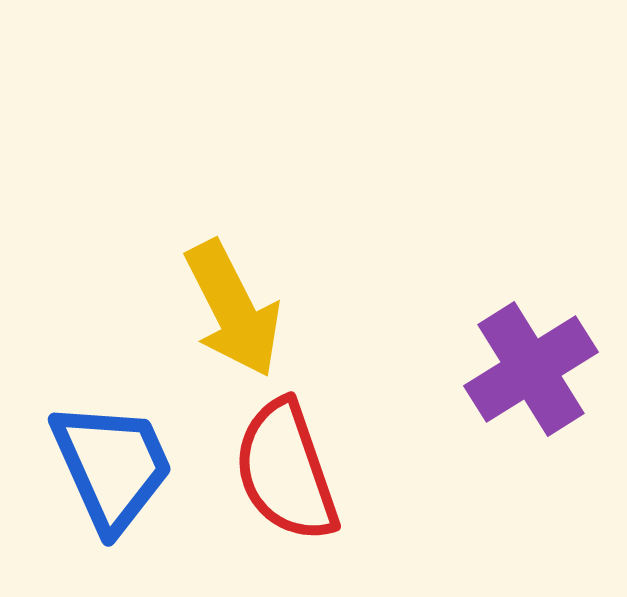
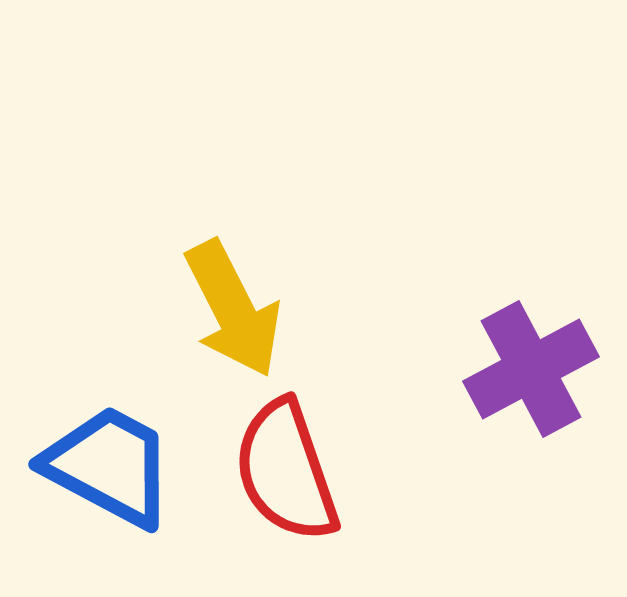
purple cross: rotated 4 degrees clockwise
blue trapezoid: moved 3 px left; rotated 38 degrees counterclockwise
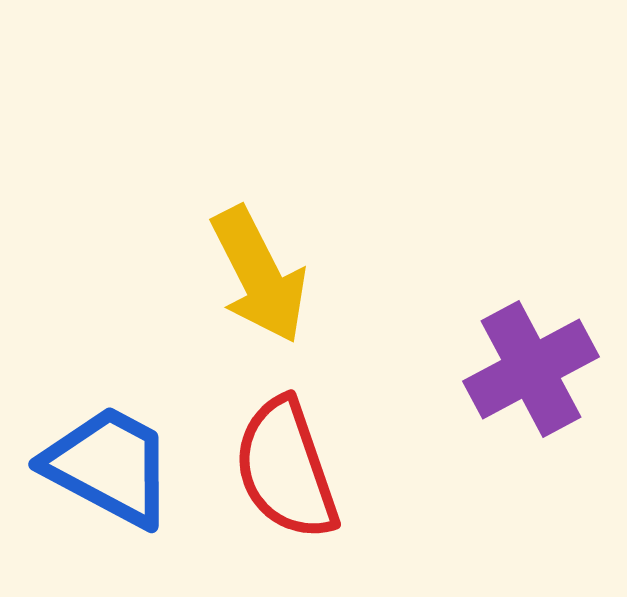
yellow arrow: moved 26 px right, 34 px up
red semicircle: moved 2 px up
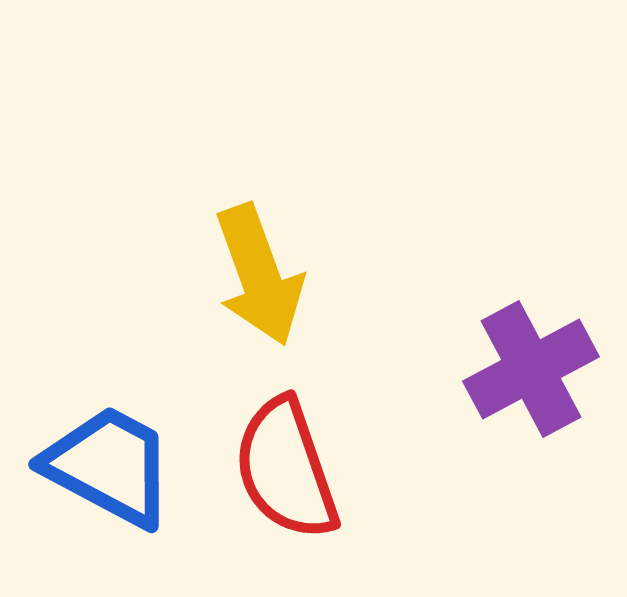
yellow arrow: rotated 7 degrees clockwise
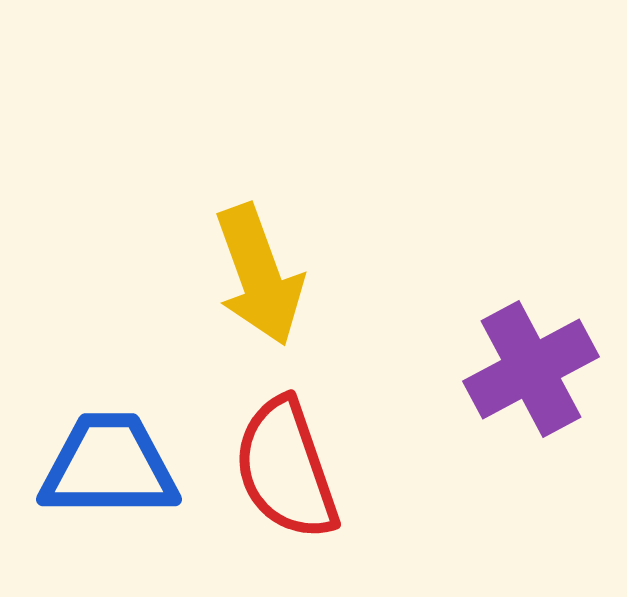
blue trapezoid: rotated 28 degrees counterclockwise
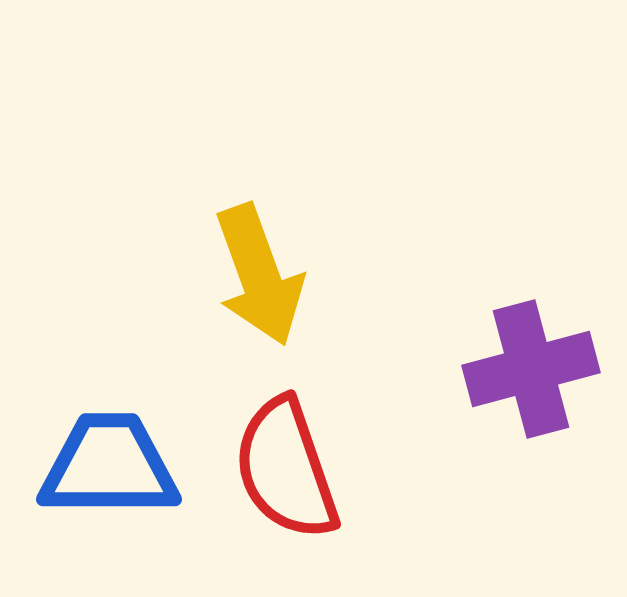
purple cross: rotated 13 degrees clockwise
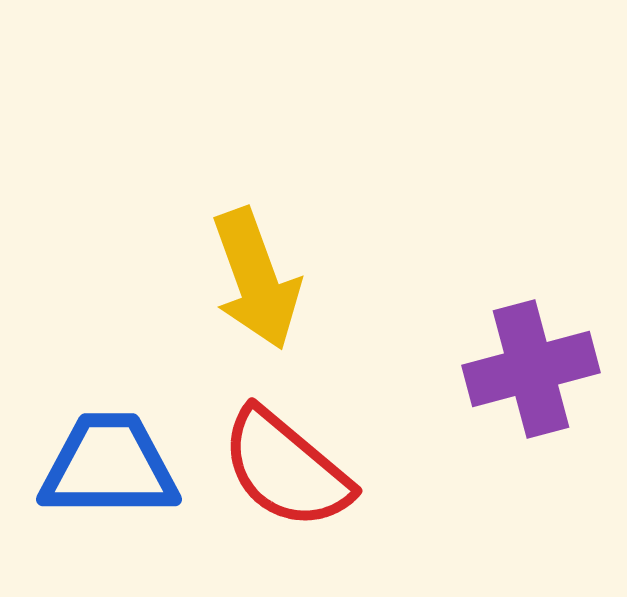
yellow arrow: moved 3 px left, 4 px down
red semicircle: rotated 31 degrees counterclockwise
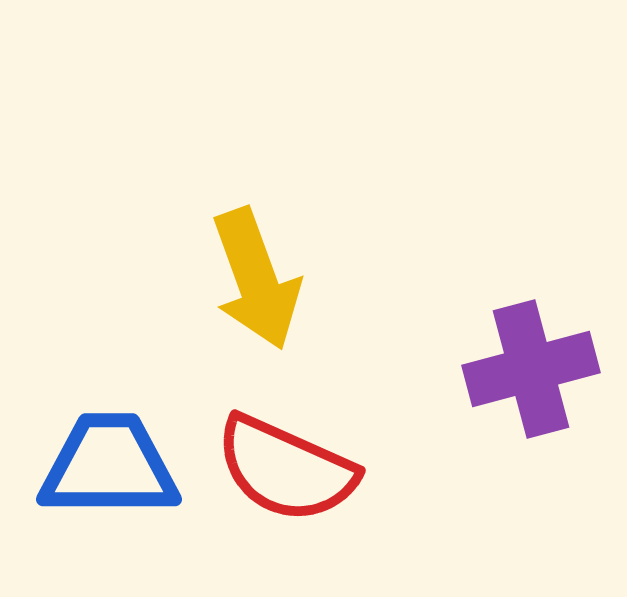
red semicircle: rotated 16 degrees counterclockwise
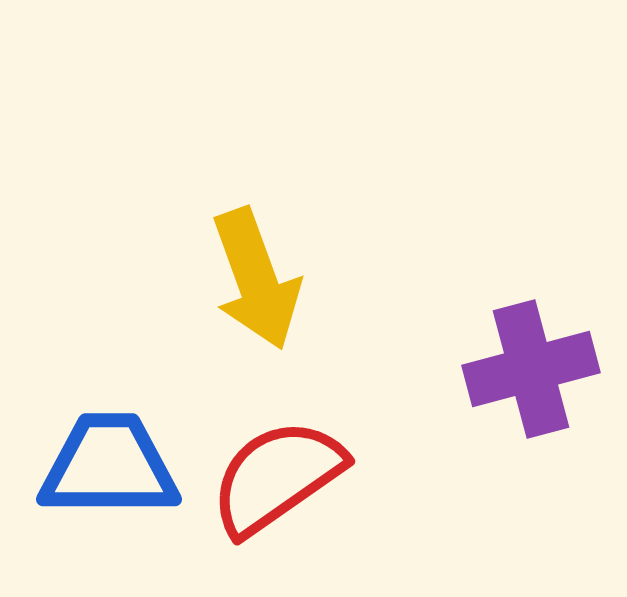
red semicircle: moved 9 px left, 8 px down; rotated 121 degrees clockwise
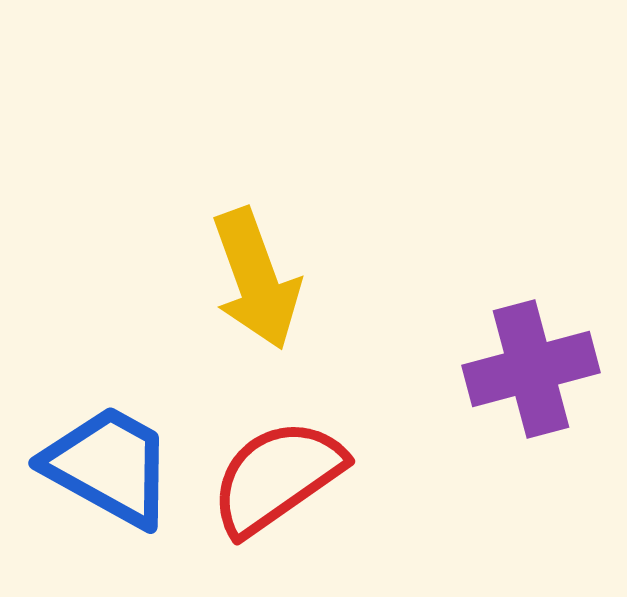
blue trapezoid: rotated 29 degrees clockwise
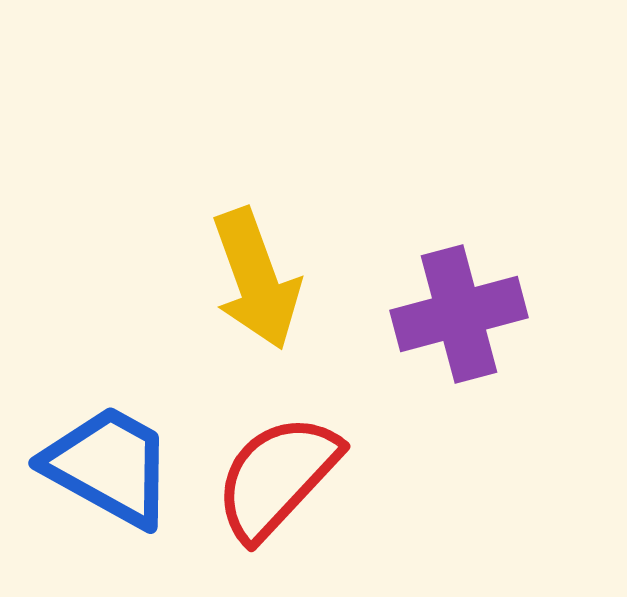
purple cross: moved 72 px left, 55 px up
red semicircle: rotated 12 degrees counterclockwise
